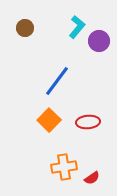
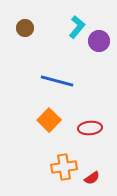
blue line: rotated 68 degrees clockwise
red ellipse: moved 2 px right, 6 px down
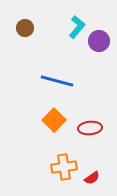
orange square: moved 5 px right
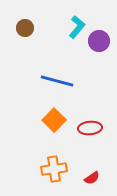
orange cross: moved 10 px left, 2 px down
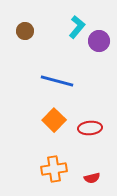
brown circle: moved 3 px down
red semicircle: rotated 21 degrees clockwise
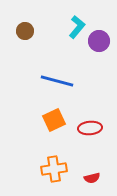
orange square: rotated 20 degrees clockwise
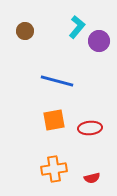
orange square: rotated 15 degrees clockwise
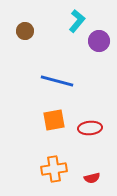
cyan L-shape: moved 6 px up
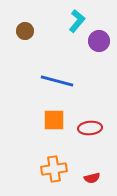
orange square: rotated 10 degrees clockwise
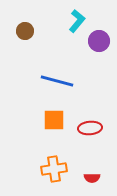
red semicircle: rotated 14 degrees clockwise
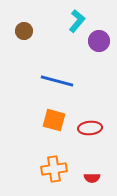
brown circle: moved 1 px left
orange square: rotated 15 degrees clockwise
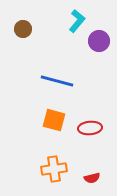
brown circle: moved 1 px left, 2 px up
red semicircle: rotated 14 degrees counterclockwise
